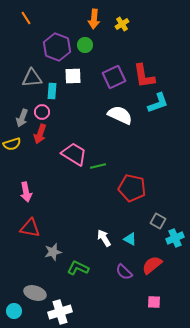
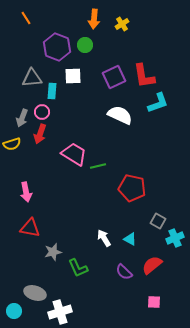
green L-shape: rotated 140 degrees counterclockwise
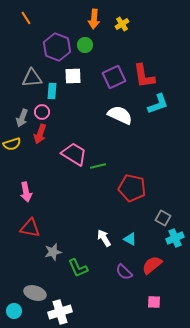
cyan L-shape: moved 1 px down
gray square: moved 5 px right, 3 px up
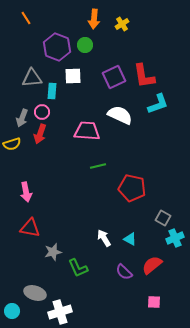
pink trapezoid: moved 13 px right, 23 px up; rotated 28 degrees counterclockwise
cyan circle: moved 2 px left
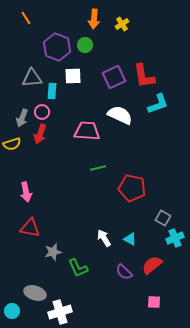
green line: moved 2 px down
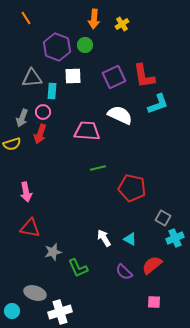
pink circle: moved 1 px right
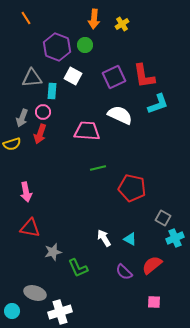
white square: rotated 30 degrees clockwise
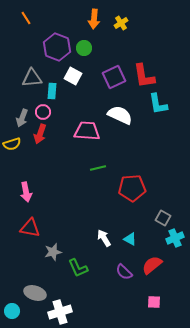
yellow cross: moved 1 px left, 1 px up
green circle: moved 1 px left, 3 px down
cyan L-shape: rotated 100 degrees clockwise
red pentagon: rotated 16 degrees counterclockwise
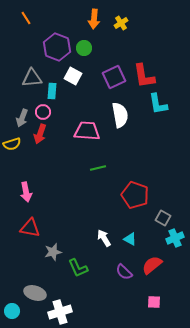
white semicircle: rotated 55 degrees clockwise
red pentagon: moved 3 px right, 7 px down; rotated 24 degrees clockwise
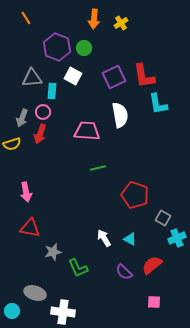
cyan cross: moved 2 px right
white cross: moved 3 px right; rotated 25 degrees clockwise
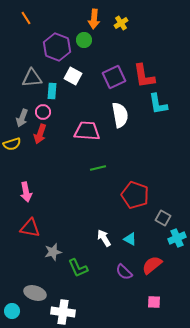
green circle: moved 8 px up
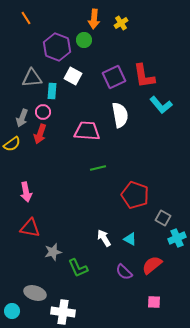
cyan L-shape: moved 3 px right, 1 px down; rotated 30 degrees counterclockwise
yellow semicircle: rotated 18 degrees counterclockwise
